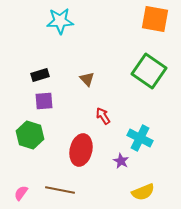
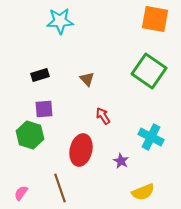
purple square: moved 8 px down
cyan cross: moved 11 px right, 1 px up
brown line: moved 2 px up; rotated 60 degrees clockwise
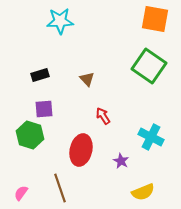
green square: moved 5 px up
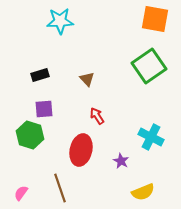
green square: rotated 20 degrees clockwise
red arrow: moved 6 px left
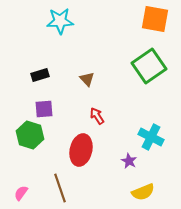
purple star: moved 8 px right
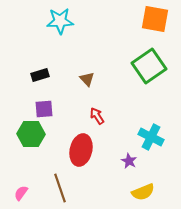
green hexagon: moved 1 px right, 1 px up; rotated 16 degrees counterclockwise
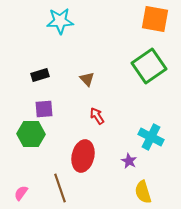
red ellipse: moved 2 px right, 6 px down
yellow semicircle: rotated 95 degrees clockwise
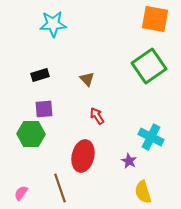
cyan star: moved 7 px left, 3 px down
